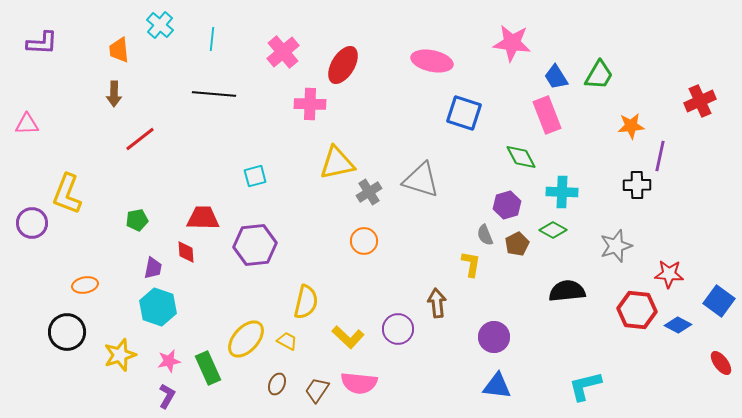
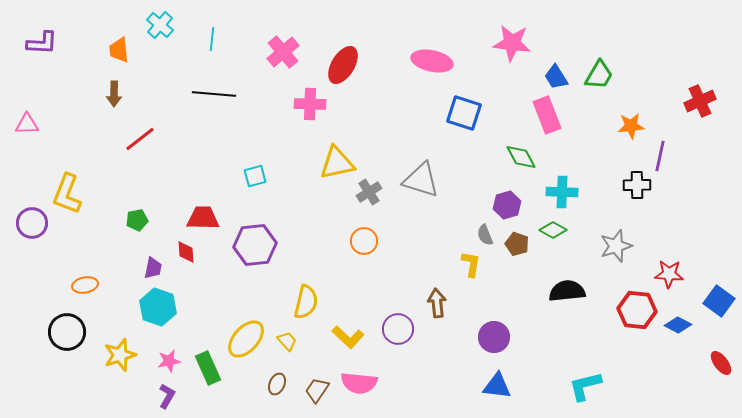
brown pentagon at (517, 244): rotated 25 degrees counterclockwise
yellow trapezoid at (287, 341): rotated 20 degrees clockwise
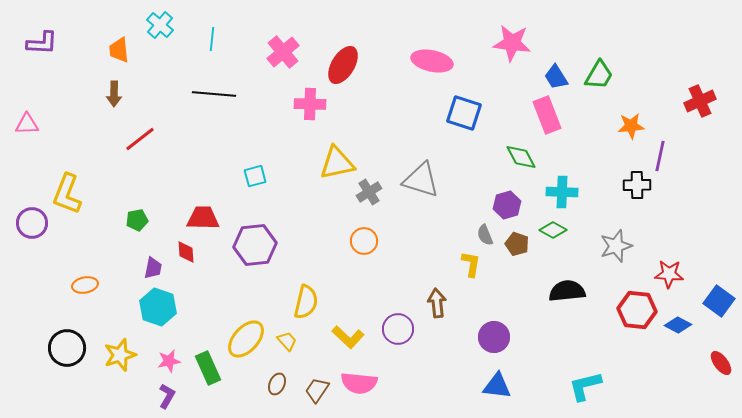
black circle at (67, 332): moved 16 px down
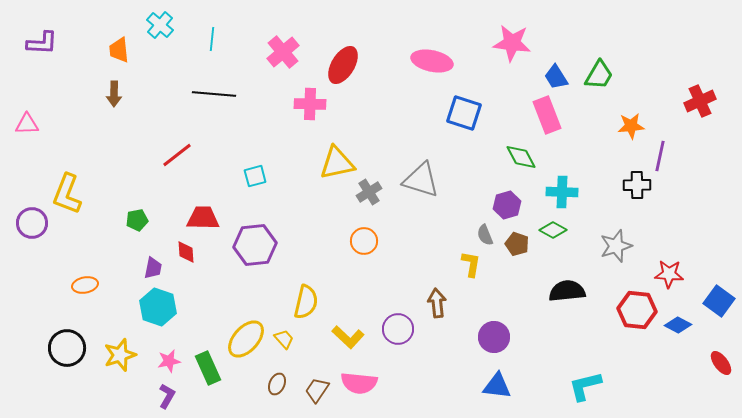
red line at (140, 139): moved 37 px right, 16 px down
yellow trapezoid at (287, 341): moved 3 px left, 2 px up
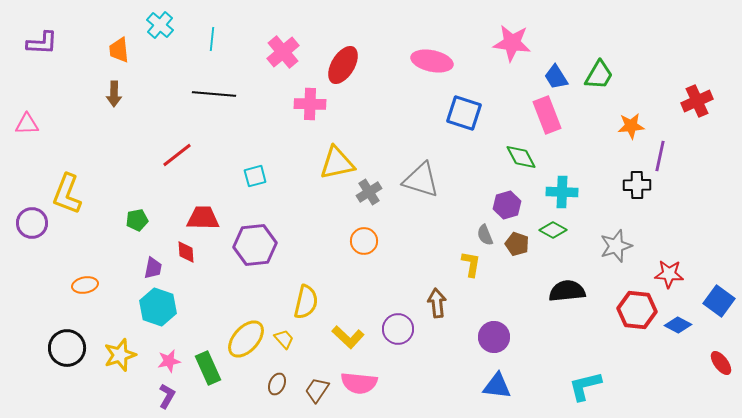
red cross at (700, 101): moved 3 px left
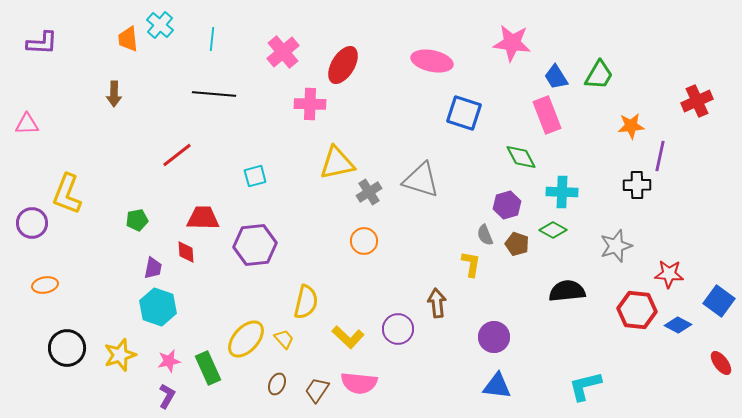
orange trapezoid at (119, 50): moved 9 px right, 11 px up
orange ellipse at (85, 285): moved 40 px left
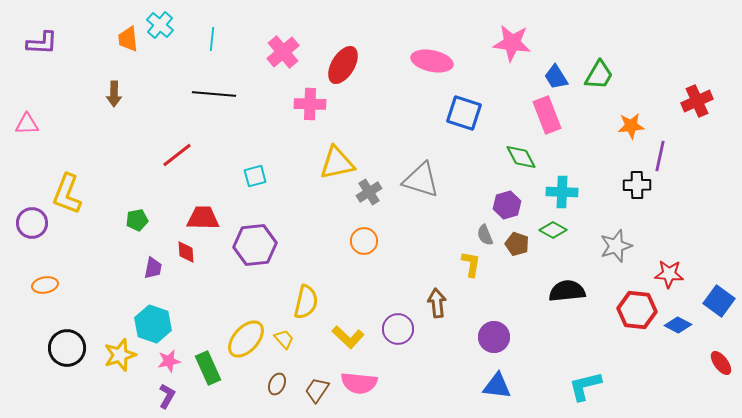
cyan hexagon at (158, 307): moved 5 px left, 17 px down
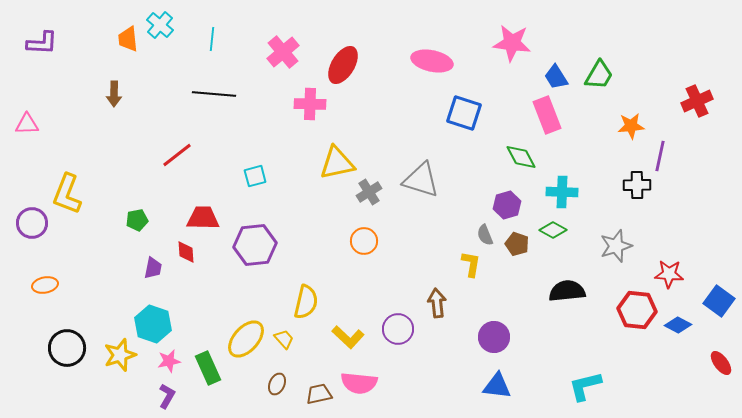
brown trapezoid at (317, 390): moved 2 px right, 4 px down; rotated 44 degrees clockwise
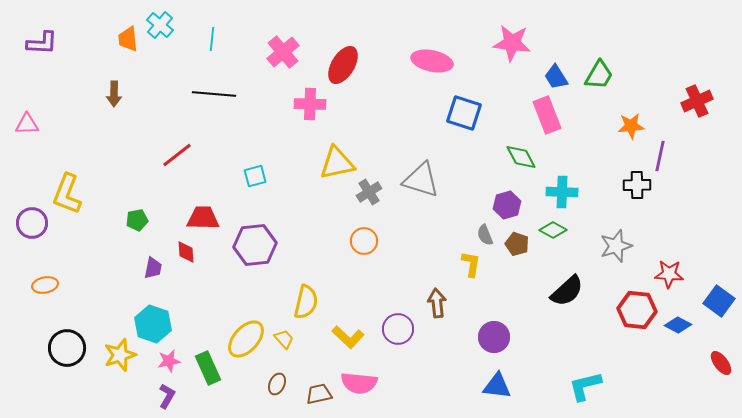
black semicircle at (567, 291): rotated 144 degrees clockwise
